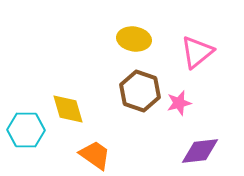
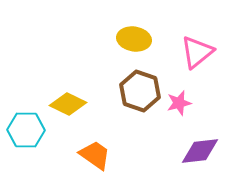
yellow diamond: moved 5 px up; rotated 48 degrees counterclockwise
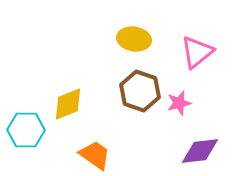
yellow diamond: rotated 48 degrees counterclockwise
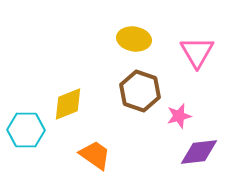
pink triangle: rotated 21 degrees counterclockwise
pink star: moved 13 px down
purple diamond: moved 1 px left, 1 px down
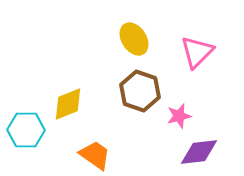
yellow ellipse: rotated 48 degrees clockwise
pink triangle: rotated 15 degrees clockwise
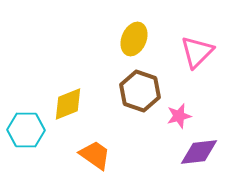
yellow ellipse: rotated 56 degrees clockwise
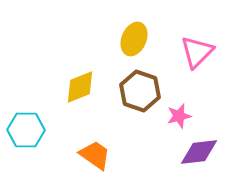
yellow diamond: moved 12 px right, 17 px up
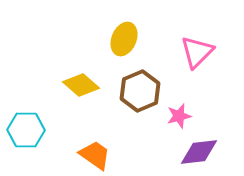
yellow ellipse: moved 10 px left
yellow diamond: moved 1 px right, 2 px up; rotated 63 degrees clockwise
brown hexagon: rotated 18 degrees clockwise
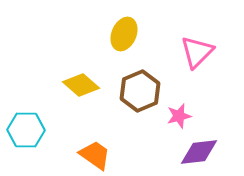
yellow ellipse: moved 5 px up
